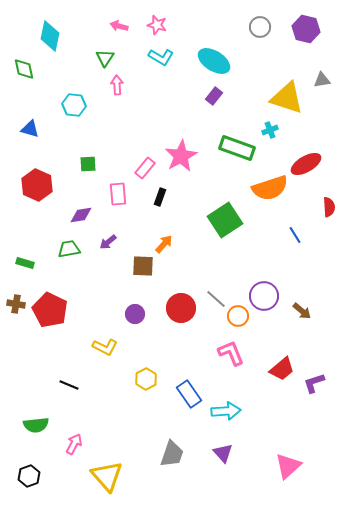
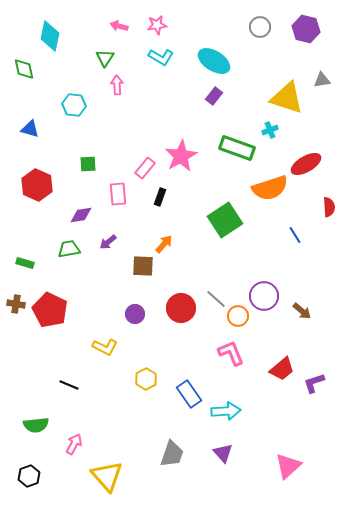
pink star at (157, 25): rotated 24 degrees counterclockwise
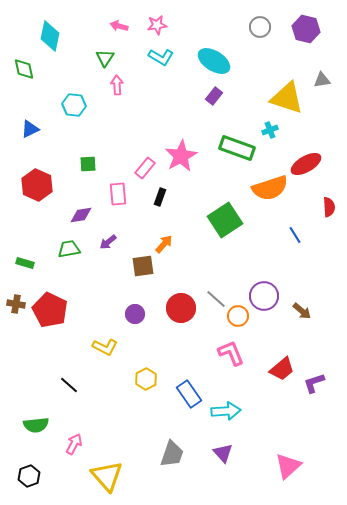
blue triangle at (30, 129): rotated 42 degrees counterclockwise
brown square at (143, 266): rotated 10 degrees counterclockwise
black line at (69, 385): rotated 18 degrees clockwise
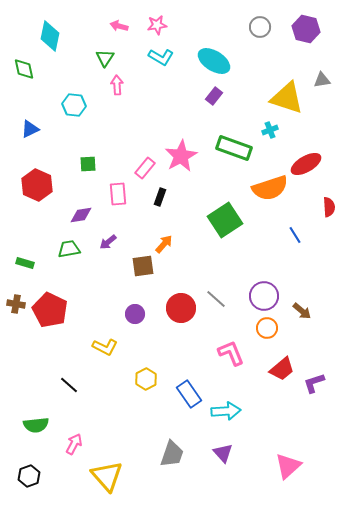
green rectangle at (237, 148): moved 3 px left
orange circle at (238, 316): moved 29 px right, 12 px down
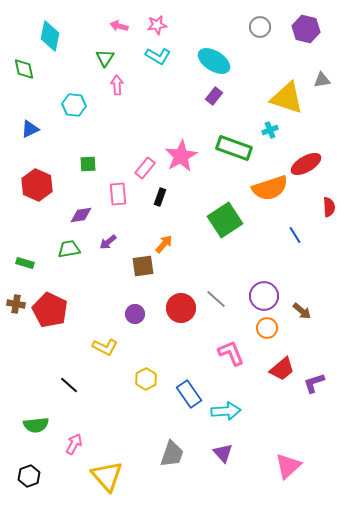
cyan L-shape at (161, 57): moved 3 px left, 1 px up
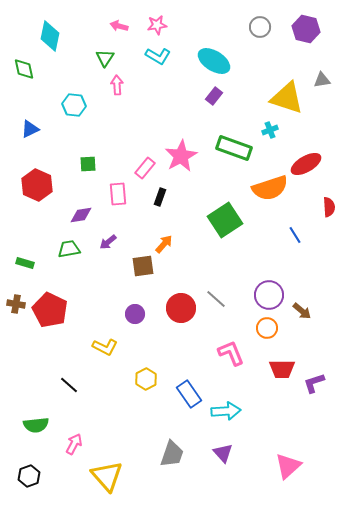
purple circle at (264, 296): moved 5 px right, 1 px up
red trapezoid at (282, 369): rotated 40 degrees clockwise
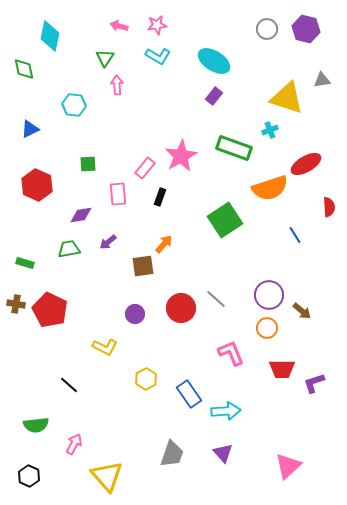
gray circle at (260, 27): moved 7 px right, 2 px down
black hexagon at (29, 476): rotated 15 degrees counterclockwise
